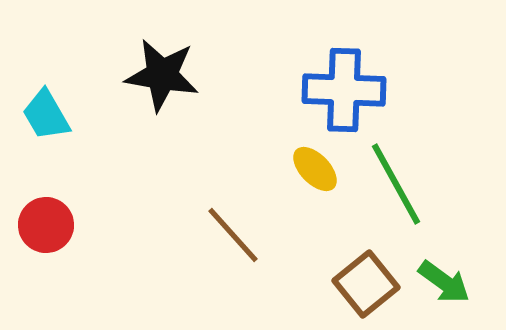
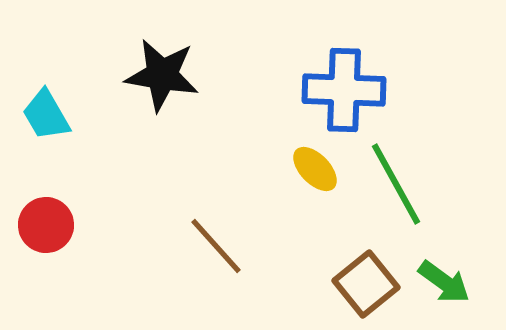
brown line: moved 17 px left, 11 px down
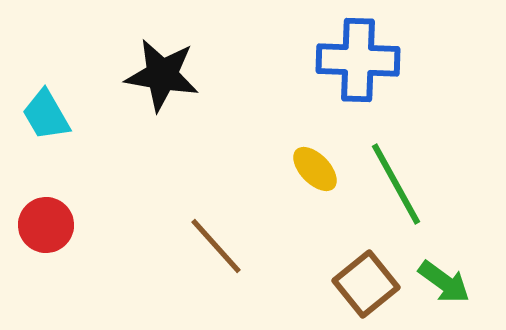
blue cross: moved 14 px right, 30 px up
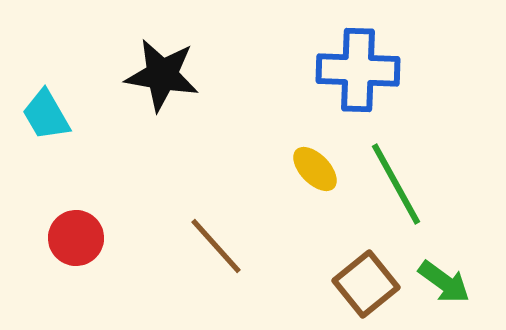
blue cross: moved 10 px down
red circle: moved 30 px right, 13 px down
